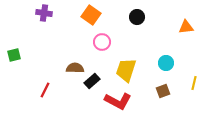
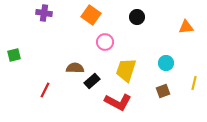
pink circle: moved 3 px right
red L-shape: moved 1 px down
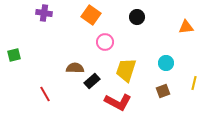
red line: moved 4 px down; rotated 56 degrees counterclockwise
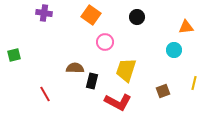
cyan circle: moved 8 px right, 13 px up
black rectangle: rotated 35 degrees counterclockwise
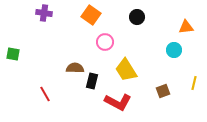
green square: moved 1 px left, 1 px up; rotated 24 degrees clockwise
yellow trapezoid: rotated 50 degrees counterclockwise
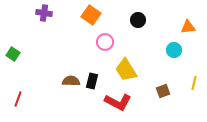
black circle: moved 1 px right, 3 px down
orange triangle: moved 2 px right
green square: rotated 24 degrees clockwise
brown semicircle: moved 4 px left, 13 px down
red line: moved 27 px left, 5 px down; rotated 49 degrees clockwise
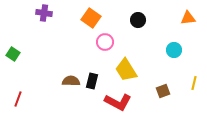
orange square: moved 3 px down
orange triangle: moved 9 px up
